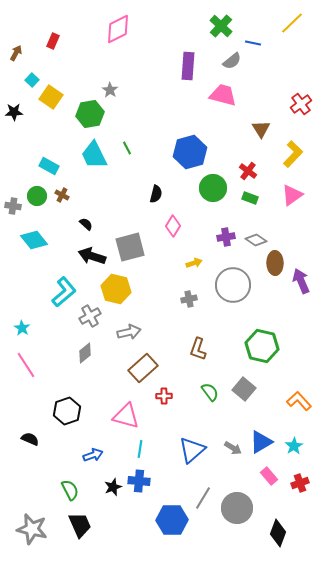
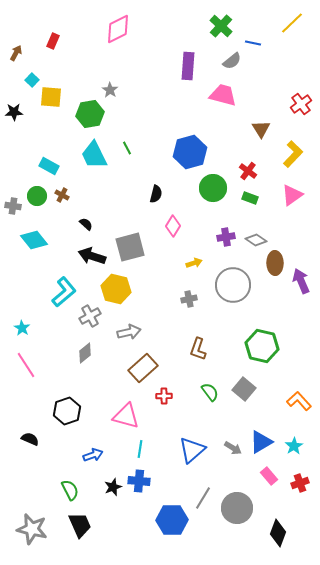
yellow square at (51, 97): rotated 30 degrees counterclockwise
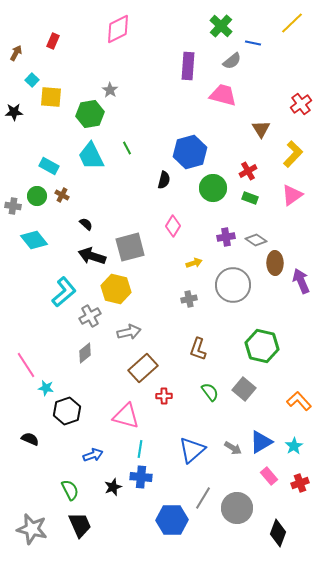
cyan trapezoid at (94, 155): moved 3 px left, 1 px down
red cross at (248, 171): rotated 24 degrees clockwise
black semicircle at (156, 194): moved 8 px right, 14 px up
cyan star at (22, 328): moved 24 px right, 60 px down; rotated 21 degrees counterclockwise
blue cross at (139, 481): moved 2 px right, 4 px up
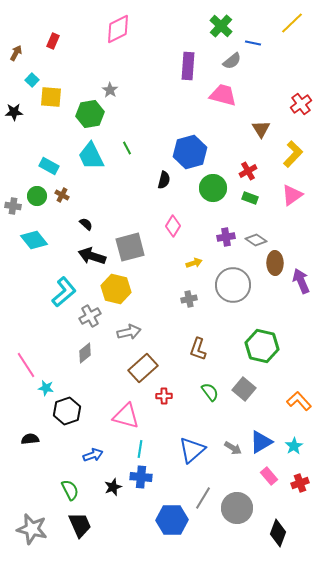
black semicircle at (30, 439): rotated 30 degrees counterclockwise
